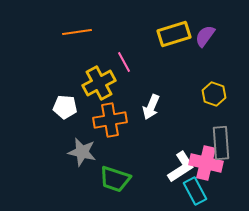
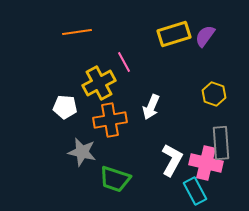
white L-shape: moved 9 px left, 7 px up; rotated 28 degrees counterclockwise
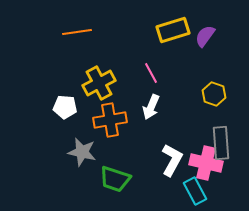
yellow rectangle: moved 1 px left, 4 px up
pink line: moved 27 px right, 11 px down
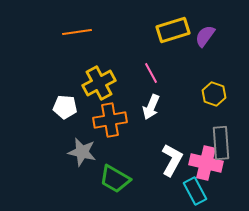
green trapezoid: rotated 12 degrees clockwise
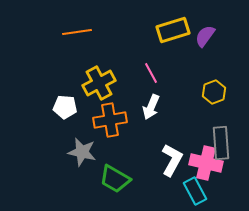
yellow hexagon: moved 2 px up; rotated 20 degrees clockwise
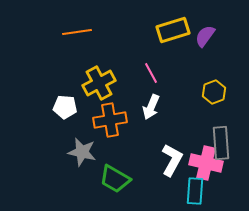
cyan rectangle: rotated 32 degrees clockwise
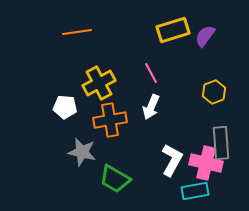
cyan rectangle: rotated 76 degrees clockwise
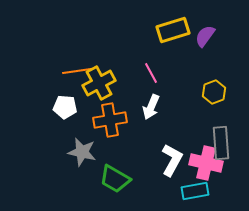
orange line: moved 39 px down
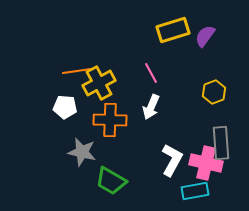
orange cross: rotated 12 degrees clockwise
green trapezoid: moved 4 px left, 2 px down
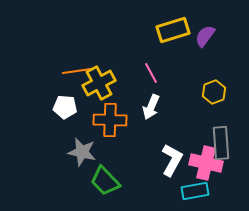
green trapezoid: moved 6 px left; rotated 16 degrees clockwise
